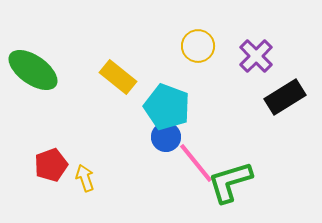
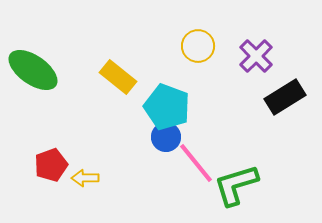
yellow arrow: rotated 72 degrees counterclockwise
green L-shape: moved 6 px right, 3 px down
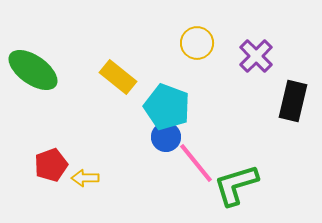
yellow circle: moved 1 px left, 3 px up
black rectangle: moved 8 px right, 4 px down; rotated 45 degrees counterclockwise
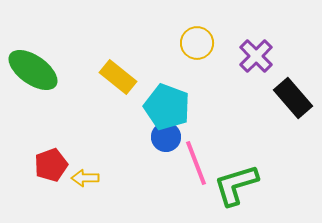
black rectangle: moved 3 px up; rotated 54 degrees counterclockwise
pink line: rotated 18 degrees clockwise
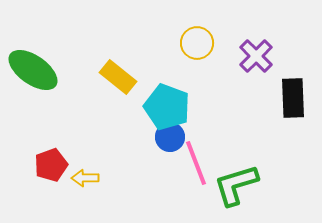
black rectangle: rotated 39 degrees clockwise
blue circle: moved 4 px right
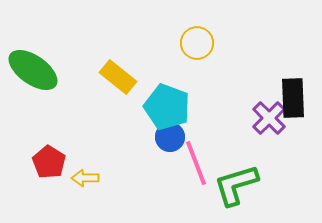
purple cross: moved 13 px right, 62 px down
red pentagon: moved 2 px left, 3 px up; rotated 20 degrees counterclockwise
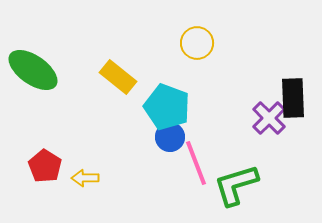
red pentagon: moved 4 px left, 4 px down
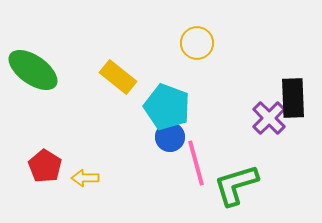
pink line: rotated 6 degrees clockwise
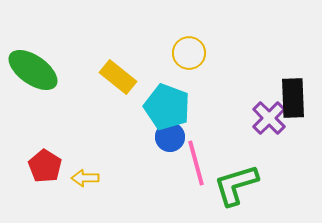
yellow circle: moved 8 px left, 10 px down
